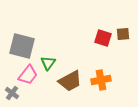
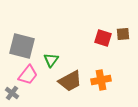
green triangle: moved 3 px right, 3 px up
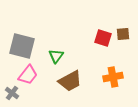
green triangle: moved 5 px right, 4 px up
orange cross: moved 12 px right, 3 px up
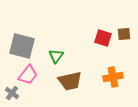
brown square: moved 1 px right
brown trapezoid: rotated 15 degrees clockwise
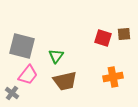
brown trapezoid: moved 5 px left
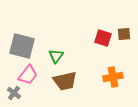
gray cross: moved 2 px right
